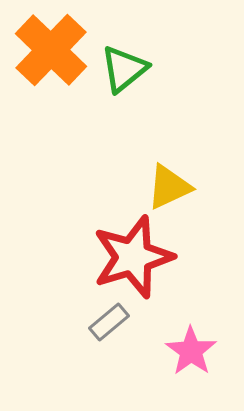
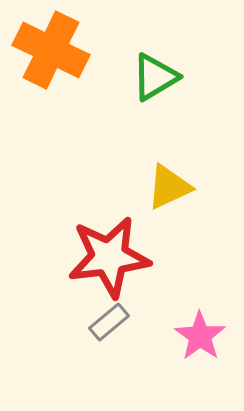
orange cross: rotated 18 degrees counterclockwise
green triangle: moved 31 px right, 8 px down; rotated 8 degrees clockwise
red star: moved 24 px left; rotated 10 degrees clockwise
pink star: moved 9 px right, 15 px up
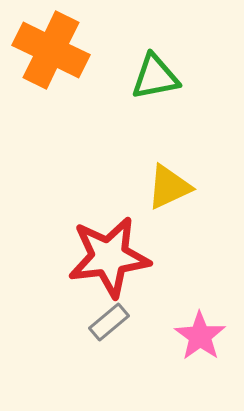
green triangle: rotated 20 degrees clockwise
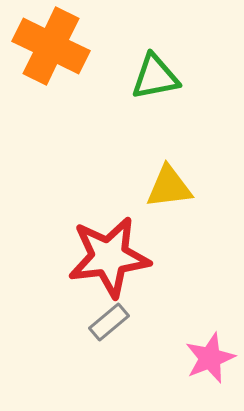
orange cross: moved 4 px up
yellow triangle: rotated 18 degrees clockwise
pink star: moved 10 px right, 22 px down; rotated 15 degrees clockwise
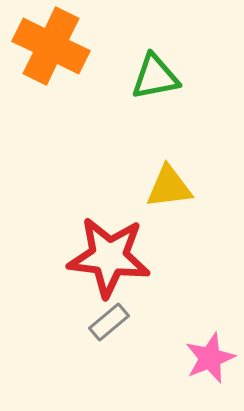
red star: rotated 14 degrees clockwise
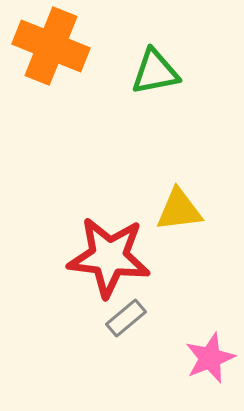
orange cross: rotated 4 degrees counterclockwise
green triangle: moved 5 px up
yellow triangle: moved 10 px right, 23 px down
gray rectangle: moved 17 px right, 4 px up
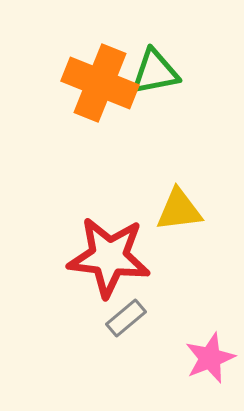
orange cross: moved 49 px right, 37 px down
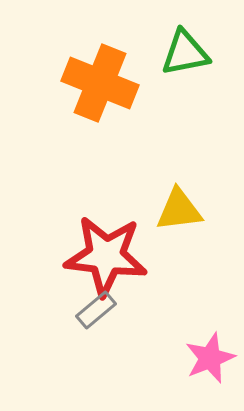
green triangle: moved 30 px right, 19 px up
red star: moved 3 px left, 1 px up
gray rectangle: moved 30 px left, 8 px up
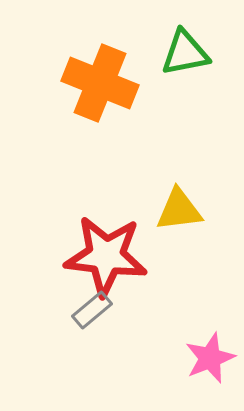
gray rectangle: moved 4 px left
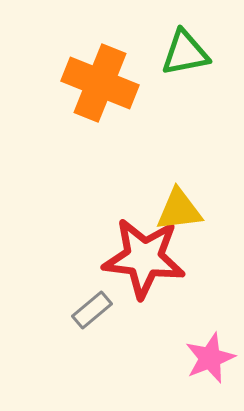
red star: moved 38 px right, 2 px down
